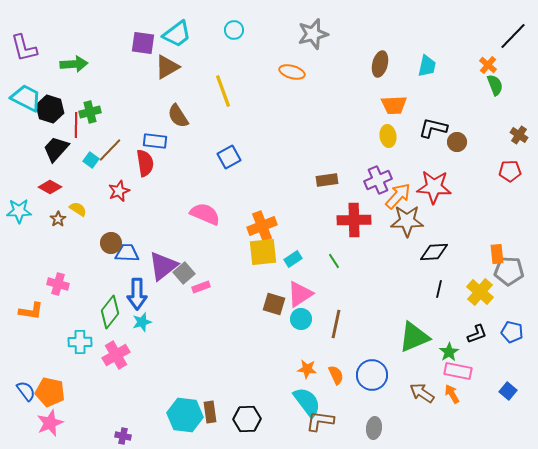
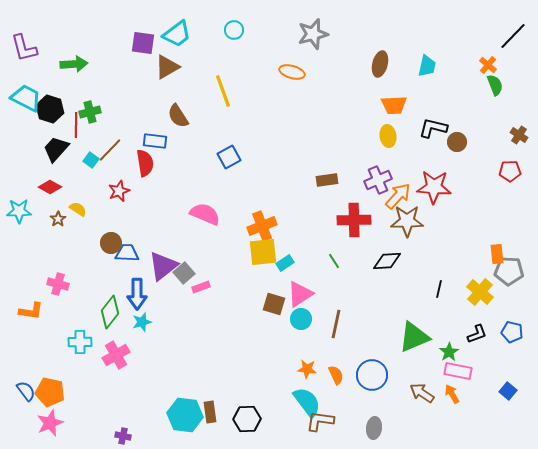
black diamond at (434, 252): moved 47 px left, 9 px down
cyan rectangle at (293, 259): moved 8 px left, 4 px down
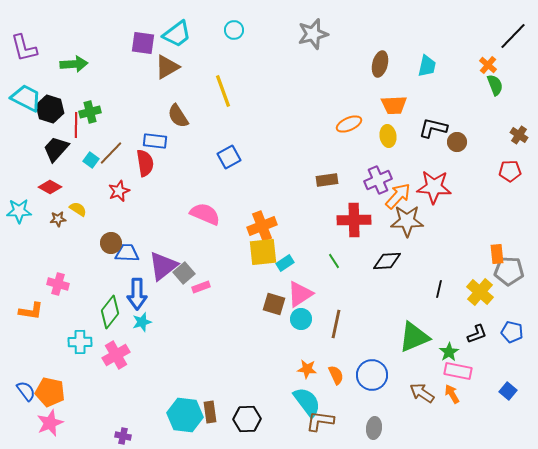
orange ellipse at (292, 72): moved 57 px right, 52 px down; rotated 40 degrees counterclockwise
brown line at (110, 150): moved 1 px right, 3 px down
brown star at (58, 219): rotated 28 degrees clockwise
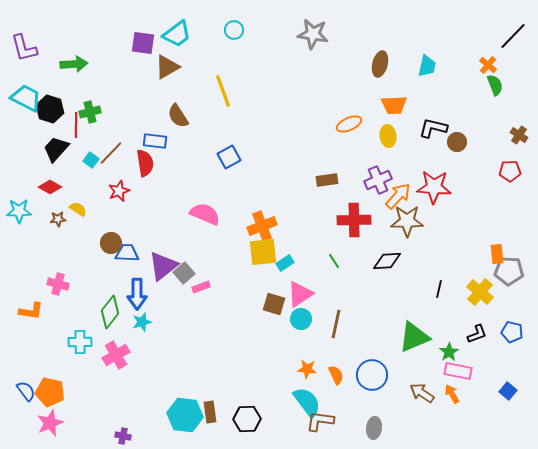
gray star at (313, 34): rotated 24 degrees clockwise
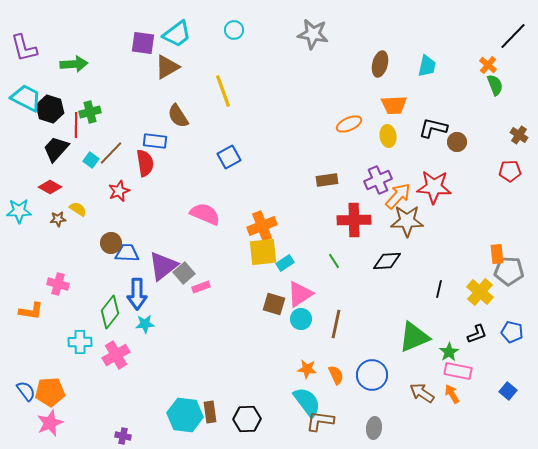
cyan star at (142, 322): moved 3 px right, 2 px down; rotated 12 degrees clockwise
orange pentagon at (50, 392): rotated 16 degrees counterclockwise
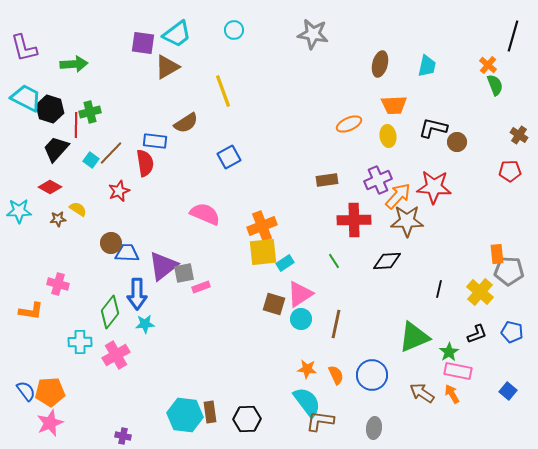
black line at (513, 36): rotated 28 degrees counterclockwise
brown semicircle at (178, 116): moved 8 px right, 7 px down; rotated 90 degrees counterclockwise
gray square at (184, 273): rotated 30 degrees clockwise
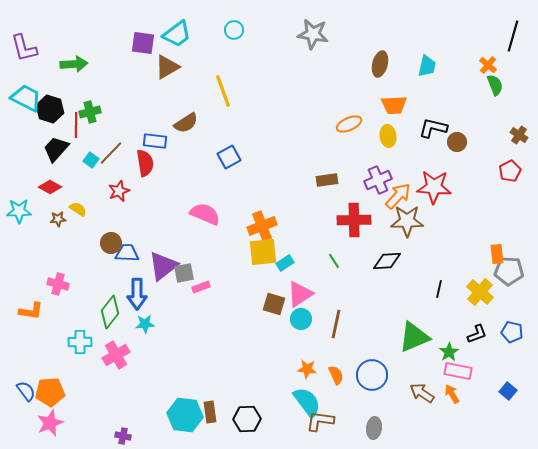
red pentagon at (510, 171): rotated 25 degrees counterclockwise
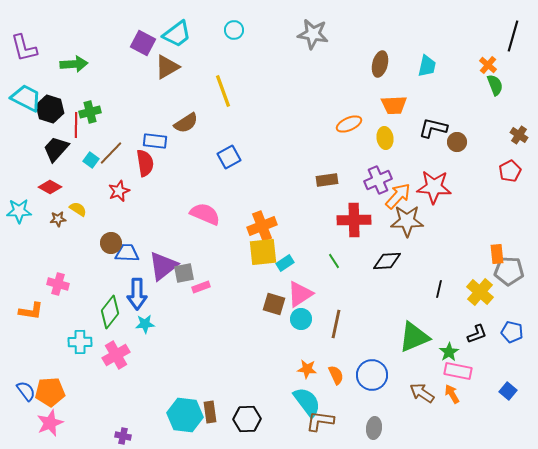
purple square at (143, 43): rotated 20 degrees clockwise
yellow ellipse at (388, 136): moved 3 px left, 2 px down
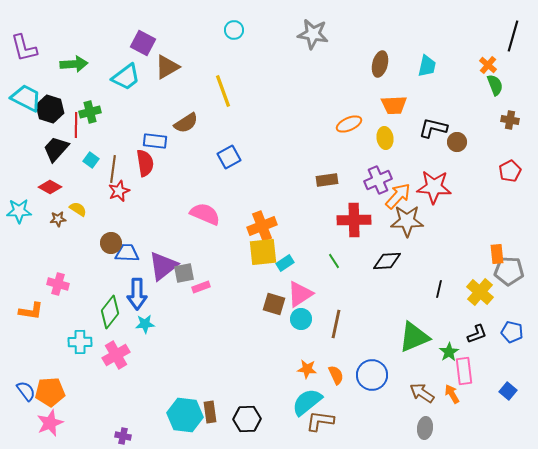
cyan trapezoid at (177, 34): moved 51 px left, 43 px down
brown cross at (519, 135): moved 9 px left, 15 px up; rotated 24 degrees counterclockwise
brown line at (111, 153): moved 2 px right, 16 px down; rotated 36 degrees counterclockwise
pink rectangle at (458, 371): moved 6 px right; rotated 72 degrees clockwise
cyan semicircle at (307, 402): rotated 92 degrees counterclockwise
gray ellipse at (374, 428): moved 51 px right
